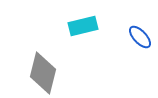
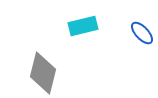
blue ellipse: moved 2 px right, 4 px up
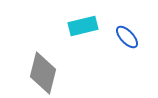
blue ellipse: moved 15 px left, 4 px down
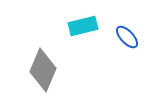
gray diamond: moved 3 px up; rotated 9 degrees clockwise
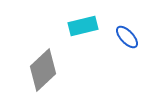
gray diamond: rotated 24 degrees clockwise
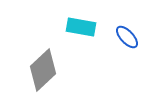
cyan rectangle: moved 2 px left, 1 px down; rotated 24 degrees clockwise
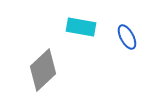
blue ellipse: rotated 15 degrees clockwise
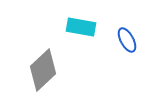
blue ellipse: moved 3 px down
